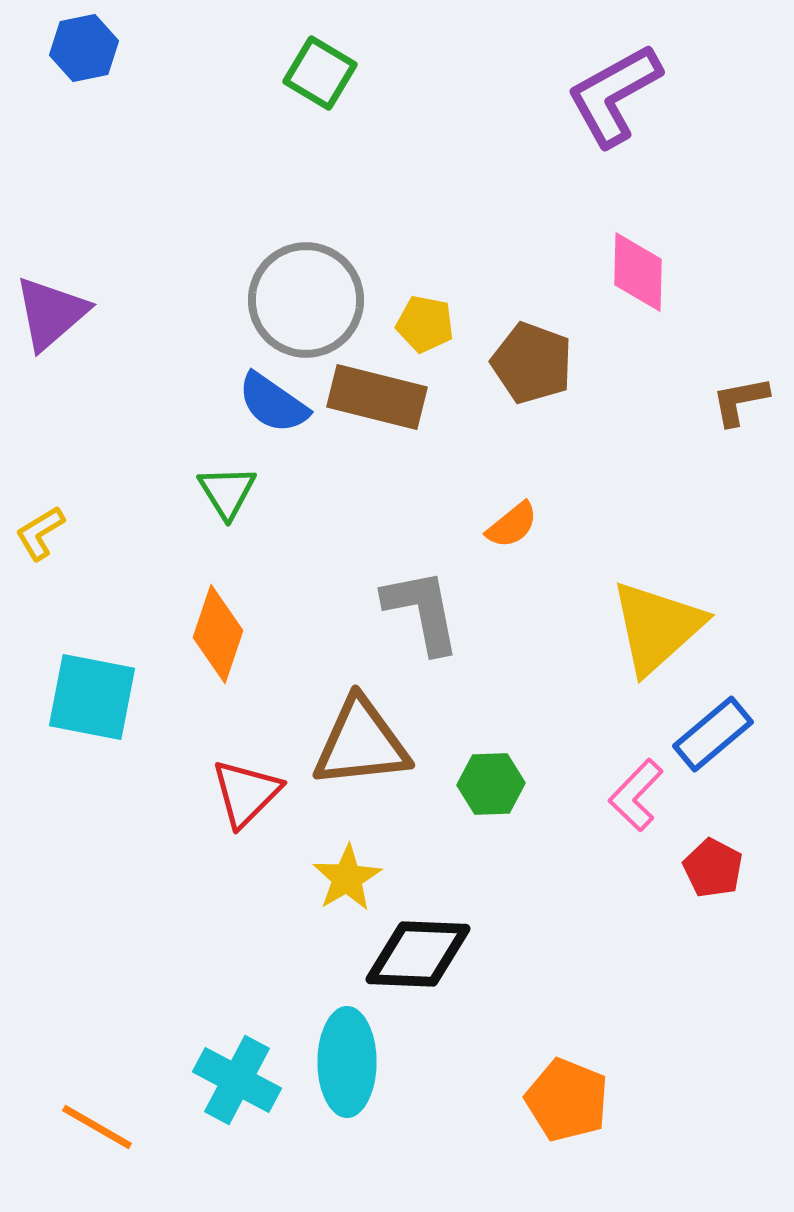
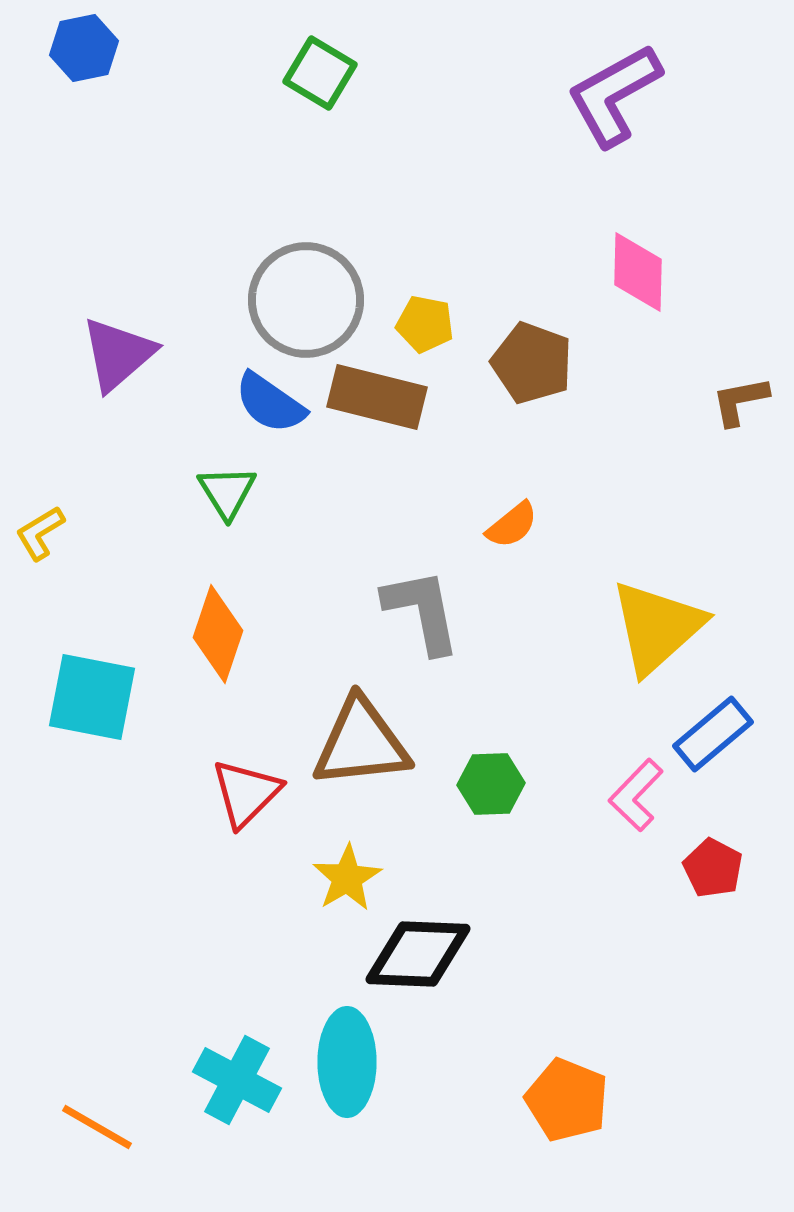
purple triangle: moved 67 px right, 41 px down
blue semicircle: moved 3 px left
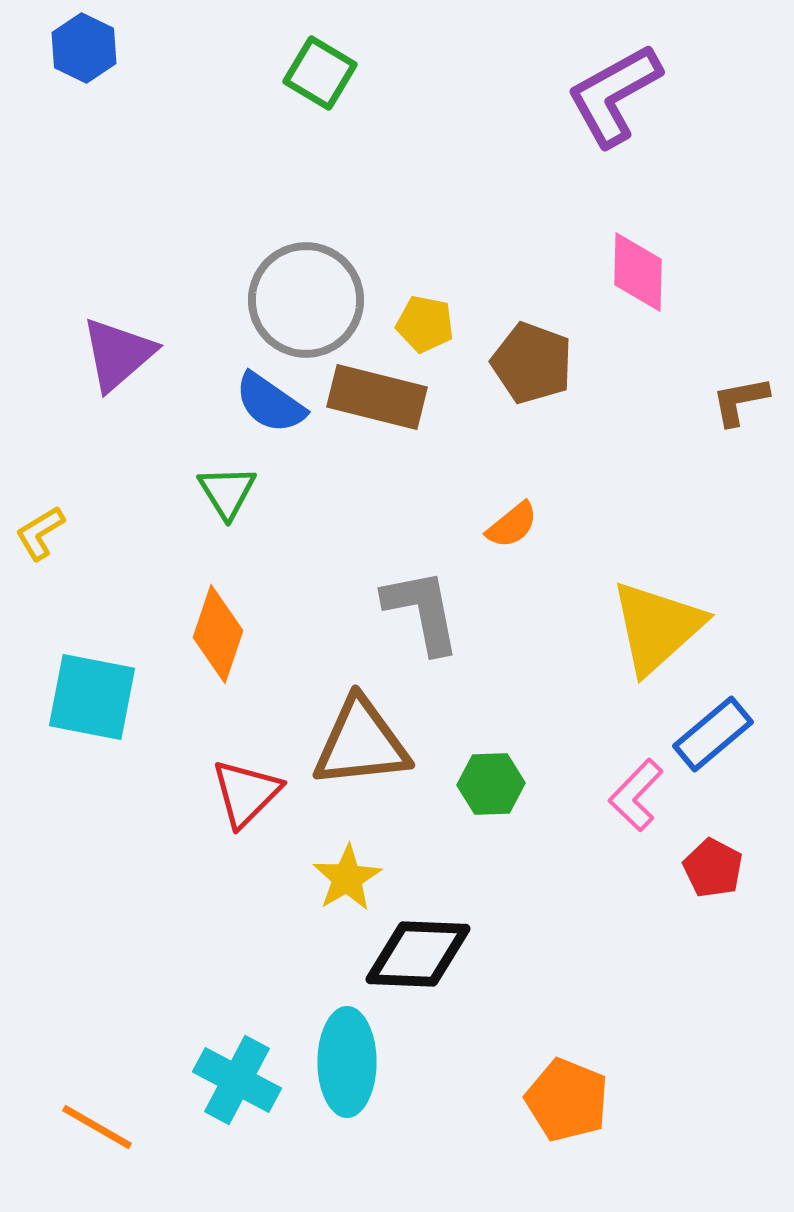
blue hexagon: rotated 22 degrees counterclockwise
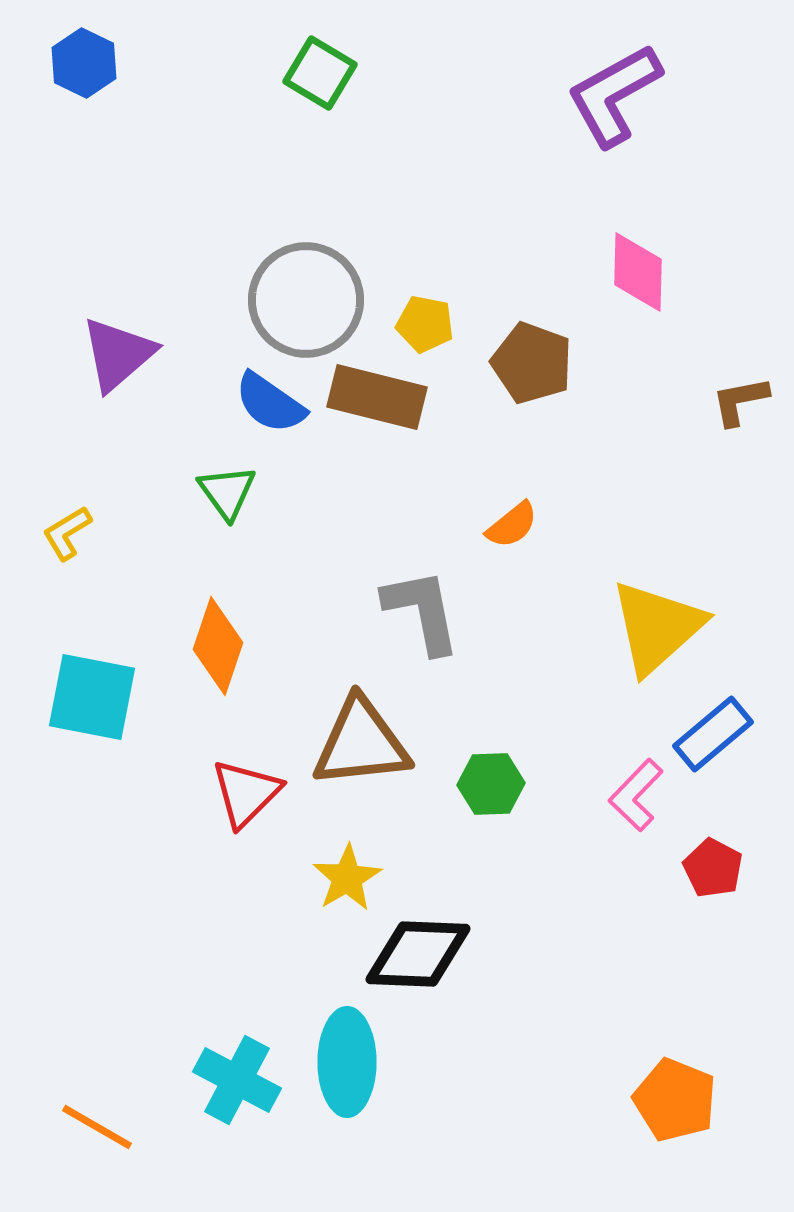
blue hexagon: moved 15 px down
green triangle: rotated 4 degrees counterclockwise
yellow L-shape: moved 27 px right
orange diamond: moved 12 px down
orange pentagon: moved 108 px right
